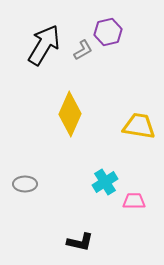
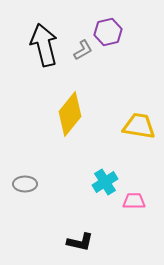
black arrow: rotated 45 degrees counterclockwise
yellow diamond: rotated 15 degrees clockwise
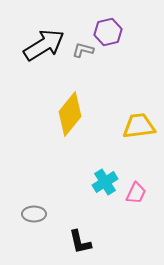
black arrow: rotated 72 degrees clockwise
gray L-shape: rotated 135 degrees counterclockwise
yellow trapezoid: rotated 16 degrees counterclockwise
gray ellipse: moved 9 px right, 30 px down
pink trapezoid: moved 2 px right, 8 px up; rotated 115 degrees clockwise
black L-shape: rotated 64 degrees clockwise
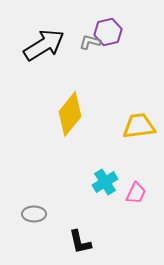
gray L-shape: moved 7 px right, 8 px up
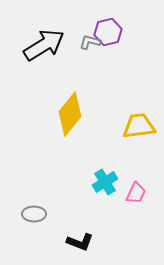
black L-shape: rotated 56 degrees counterclockwise
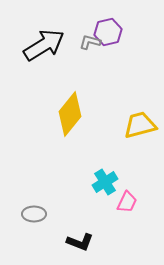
yellow trapezoid: moved 1 px right, 1 px up; rotated 8 degrees counterclockwise
pink trapezoid: moved 9 px left, 9 px down
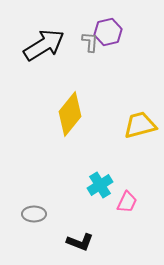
gray L-shape: rotated 80 degrees clockwise
cyan cross: moved 5 px left, 3 px down
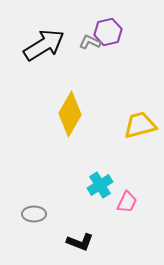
gray L-shape: rotated 70 degrees counterclockwise
yellow diamond: rotated 9 degrees counterclockwise
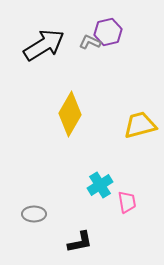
pink trapezoid: rotated 35 degrees counterclockwise
black L-shape: rotated 32 degrees counterclockwise
